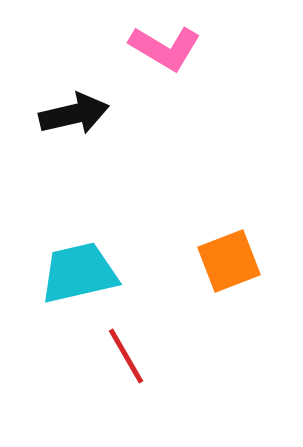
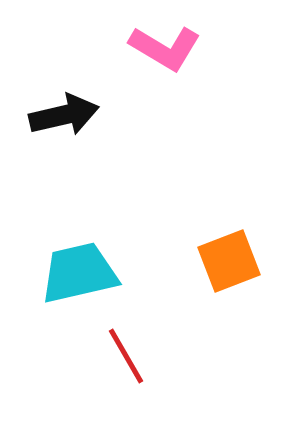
black arrow: moved 10 px left, 1 px down
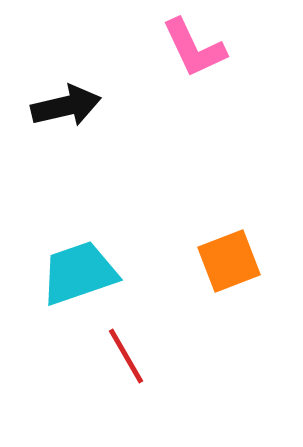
pink L-shape: moved 29 px right; rotated 34 degrees clockwise
black arrow: moved 2 px right, 9 px up
cyan trapezoid: rotated 6 degrees counterclockwise
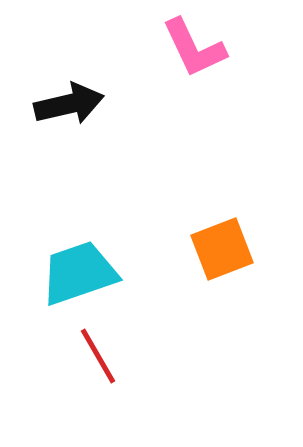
black arrow: moved 3 px right, 2 px up
orange square: moved 7 px left, 12 px up
red line: moved 28 px left
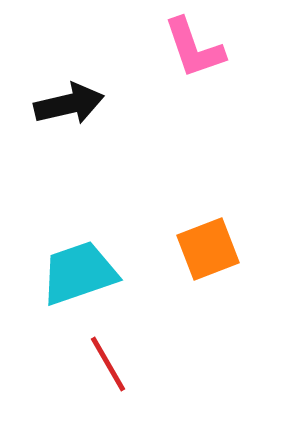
pink L-shape: rotated 6 degrees clockwise
orange square: moved 14 px left
red line: moved 10 px right, 8 px down
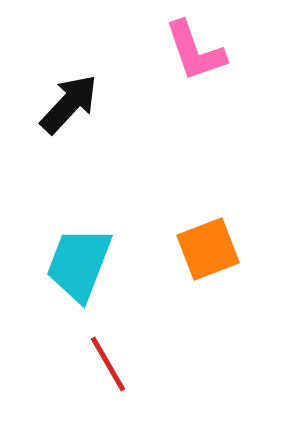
pink L-shape: moved 1 px right, 3 px down
black arrow: rotated 34 degrees counterclockwise
cyan trapezoid: moved 9 px up; rotated 50 degrees counterclockwise
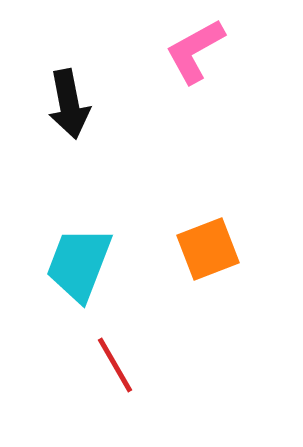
pink L-shape: rotated 80 degrees clockwise
black arrow: rotated 126 degrees clockwise
red line: moved 7 px right, 1 px down
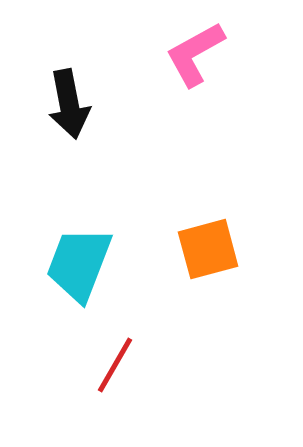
pink L-shape: moved 3 px down
orange square: rotated 6 degrees clockwise
red line: rotated 60 degrees clockwise
